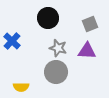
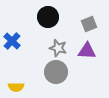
black circle: moved 1 px up
gray square: moved 1 px left
yellow semicircle: moved 5 px left
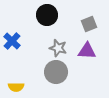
black circle: moved 1 px left, 2 px up
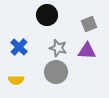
blue cross: moved 7 px right, 6 px down
yellow semicircle: moved 7 px up
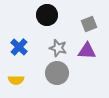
gray circle: moved 1 px right, 1 px down
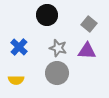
gray square: rotated 28 degrees counterclockwise
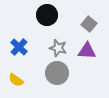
yellow semicircle: rotated 35 degrees clockwise
